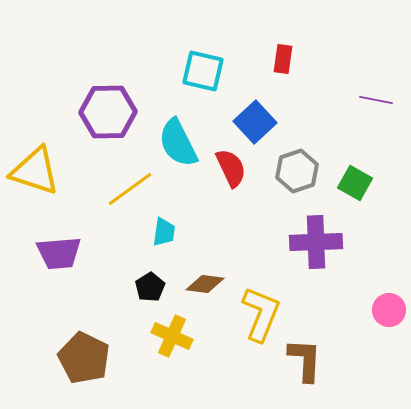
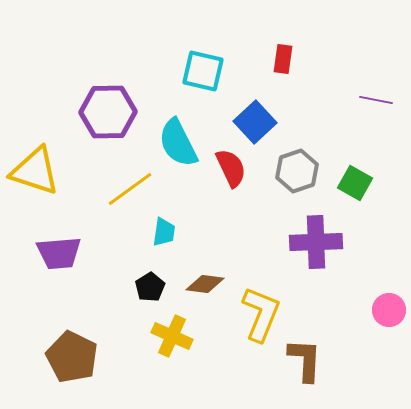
brown pentagon: moved 12 px left, 1 px up
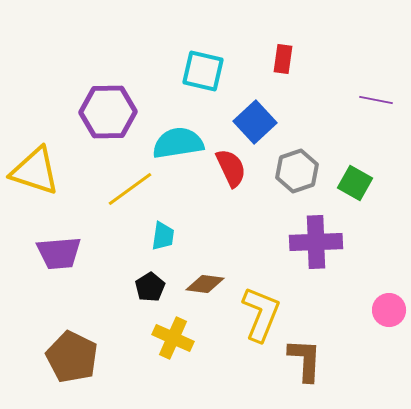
cyan semicircle: rotated 108 degrees clockwise
cyan trapezoid: moved 1 px left, 4 px down
yellow cross: moved 1 px right, 2 px down
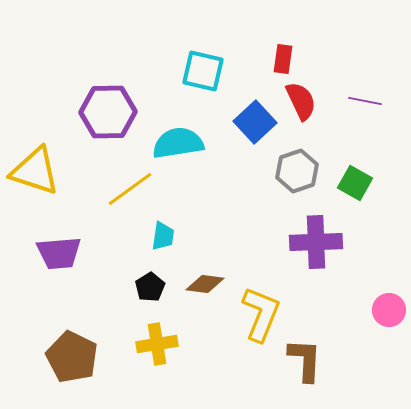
purple line: moved 11 px left, 1 px down
red semicircle: moved 70 px right, 67 px up
yellow cross: moved 16 px left, 6 px down; rotated 33 degrees counterclockwise
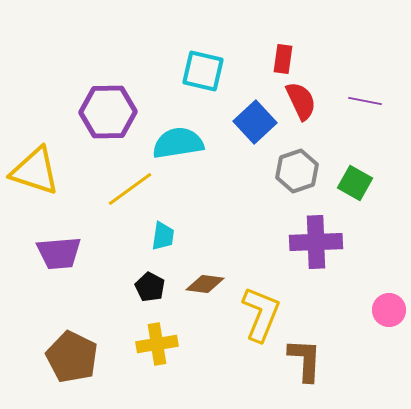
black pentagon: rotated 12 degrees counterclockwise
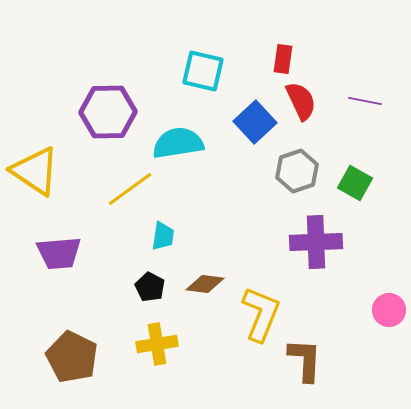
yellow triangle: rotated 16 degrees clockwise
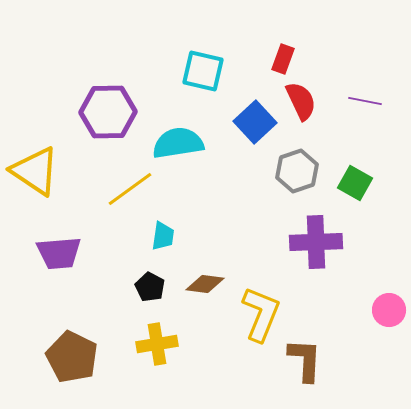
red rectangle: rotated 12 degrees clockwise
